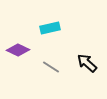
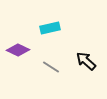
black arrow: moved 1 px left, 2 px up
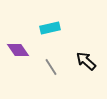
purple diamond: rotated 30 degrees clockwise
gray line: rotated 24 degrees clockwise
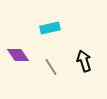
purple diamond: moved 5 px down
black arrow: moved 2 px left; rotated 30 degrees clockwise
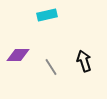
cyan rectangle: moved 3 px left, 13 px up
purple diamond: rotated 55 degrees counterclockwise
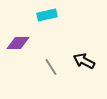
purple diamond: moved 12 px up
black arrow: rotated 45 degrees counterclockwise
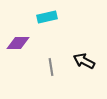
cyan rectangle: moved 2 px down
gray line: rotated 24 degrees clockwise
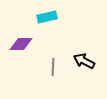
purple diamond: moved 3 px right, 1 px down
gray line: moved 2 px right; rotated 12 degrees clockwise
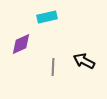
purple diamond: rotated 25 degrees counterclockwise
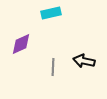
cyan rectangle: moved 4 px right, 4 px up
black arrow: rotated 15 degrees counterclockwise
